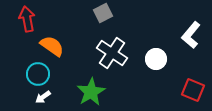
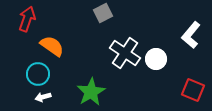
red arrow: rotated 30 degrees clockwise
white cross: moved 13 px right
white arrow: rotated 21 degrees clockwise
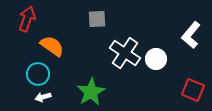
gray square: moved 6 px left, 6 px down; rotated 24 degrees clockwise
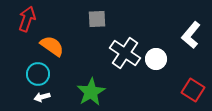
red square: rotated 10 degrees clockwise
white arrow: moved 1 px left
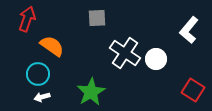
gray square: moved 1 px up
white L-shape: moved 2 px left, 5 px up
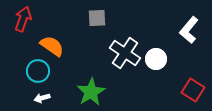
red arrow: moved 4 px left
cyan circle: moved 3 px up
white arrow: moved 1 px down
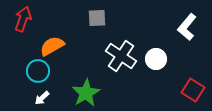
white L-shape: moved 2 px left, 3 px up
orange semicircle: rotated 65 degrees counterclockwise
white cross: moved 4 px left, 3 px down
green star: moved 5 px left, 1 px down
white arrow: rotated 28 degrees counterclockwise
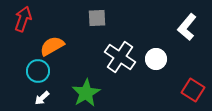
white cross: moved 1 px left, 1 px down
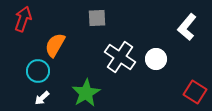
orange semicircle: moved 3 px right, 1 px up; rotated 30 degrees counterclockwise
red square: moved 2 px right, 2 px down
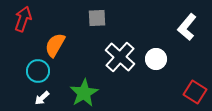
white cross: rotated 8 degrees clockwise
green star: moved 2 px left
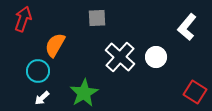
white circle: moved 2 px up
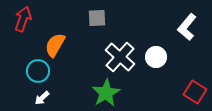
green star: moved 22 px right
